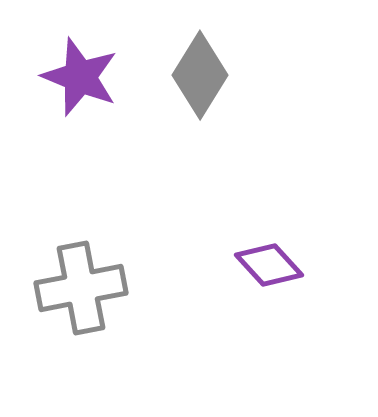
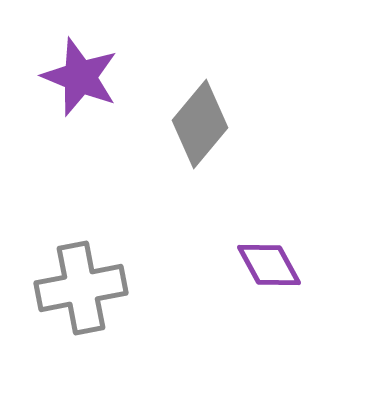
gray diamond: moved 49 px down; rotated 8 degrees clockwise
purple diamond: rotated 14 degrees clockwise
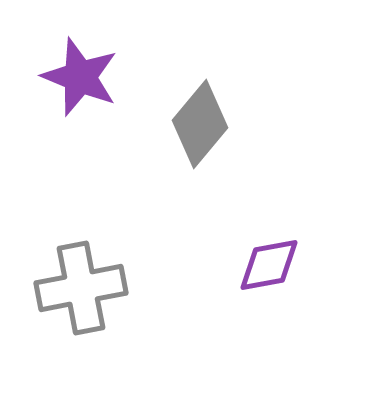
purple diamond: rotated 72 degrees counterclockwise
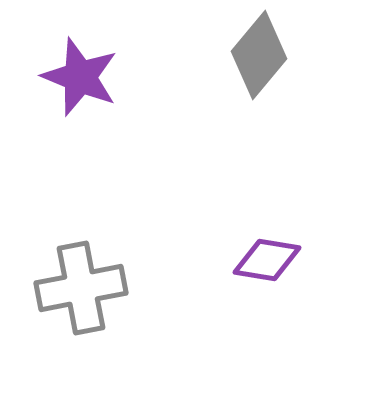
gray diamond: moved 59 px right, 69 px up
purple diamond: moved 2 px left, 5 px up; rotated 20 degrees clockwise
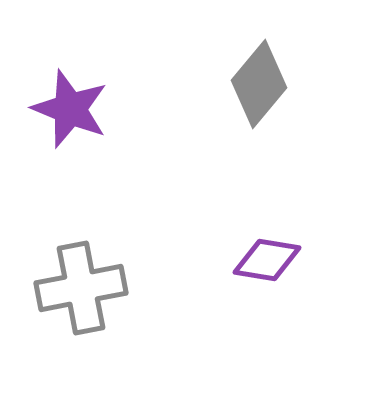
gray diamond: moved 29 px down
purple star: moved 10 px left, 32 px down
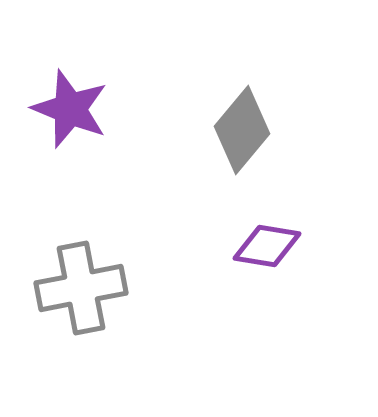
gray diamond: moved 17 px left, 46 px down
purple diamond: moved 14 px up
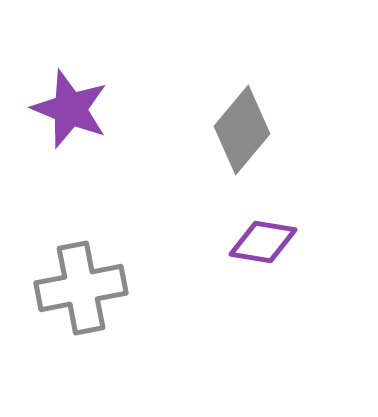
purple diamond: moved 4 px left, 4 px up
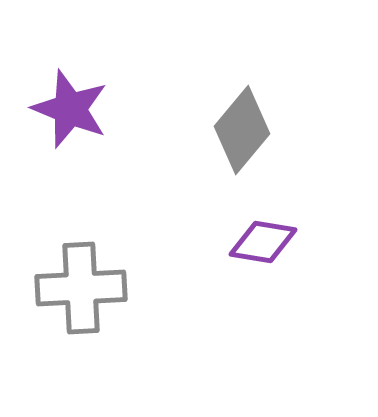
gray cross: rotated 8 degrees clockwise
